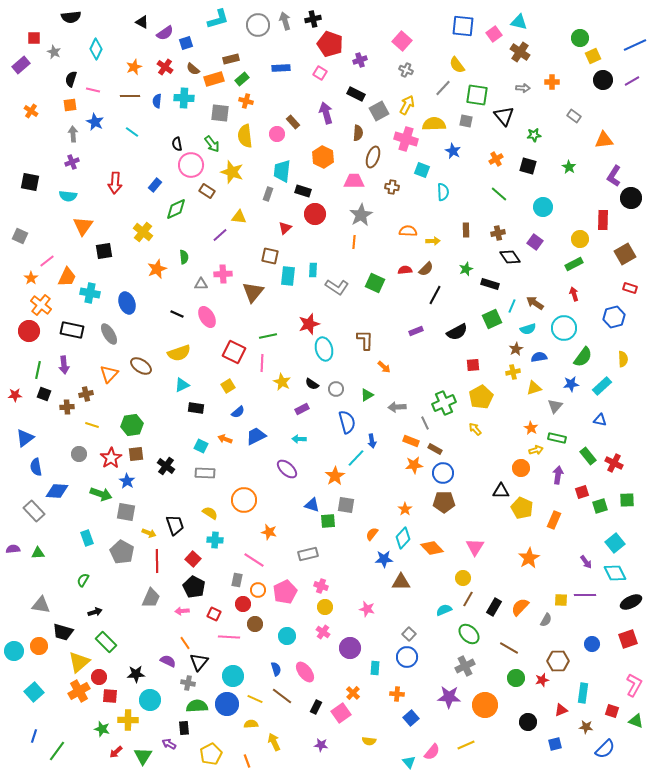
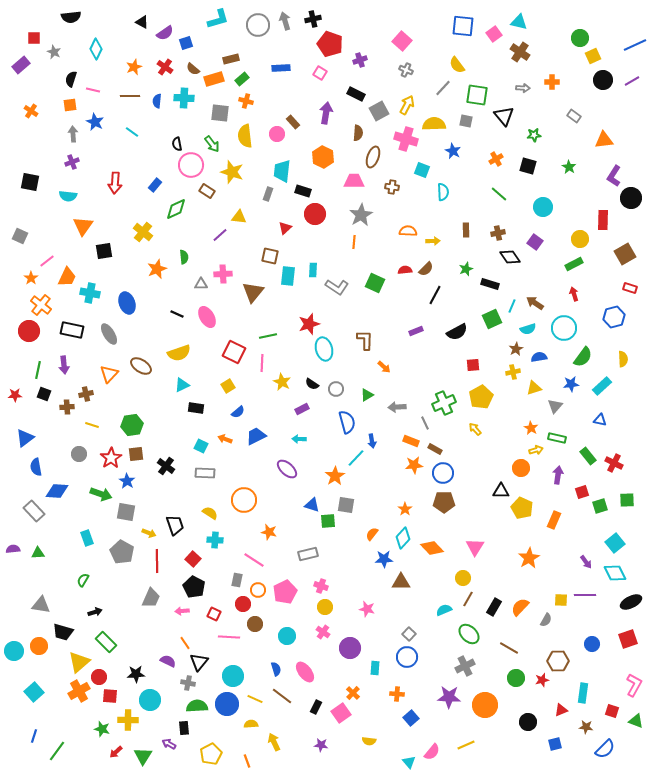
purple arrow at (326, 113): rotated 25 degrees clockwise
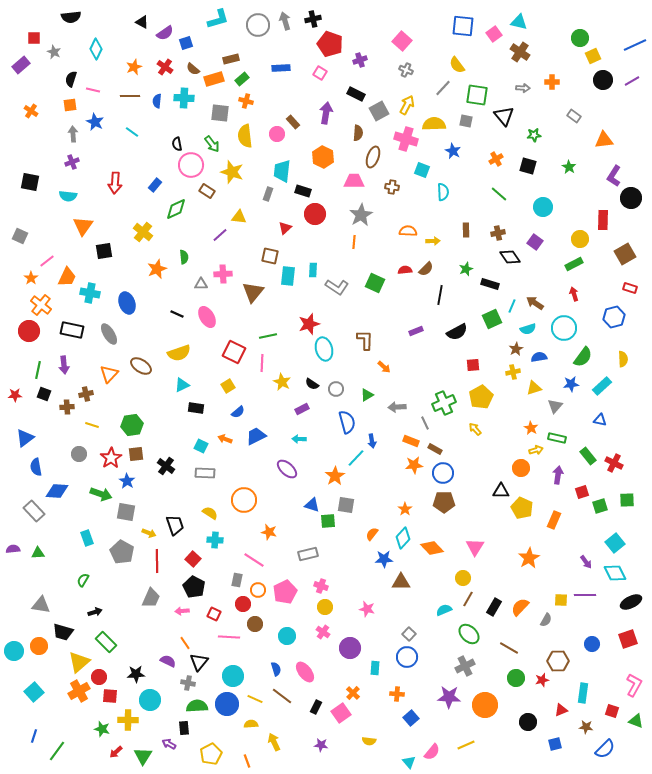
black line at (435, 295): moved 5 px right; rotated 18 degrees counterclockwise
